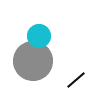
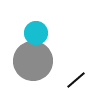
cyan circle: moved 3 px left, 3 px up
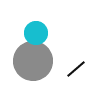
black line: moved 11 px up
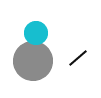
black line: moved 2 px right, 11 px up
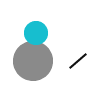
black line: moved 3 px down
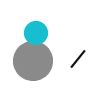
black line: moved 2 px up; rotated 10 degrees counterclockwise
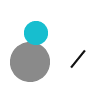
gray circle: moved 3 px left, 1 px down
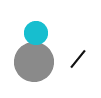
gray circle: moved 4 px right
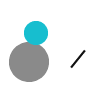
gray circle: moved 5 px left
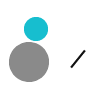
cyan circle: moved 4 px up
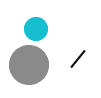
gray circle: moved 3 px down
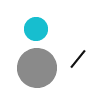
gray circle: moved 8 px right, 3 px down
